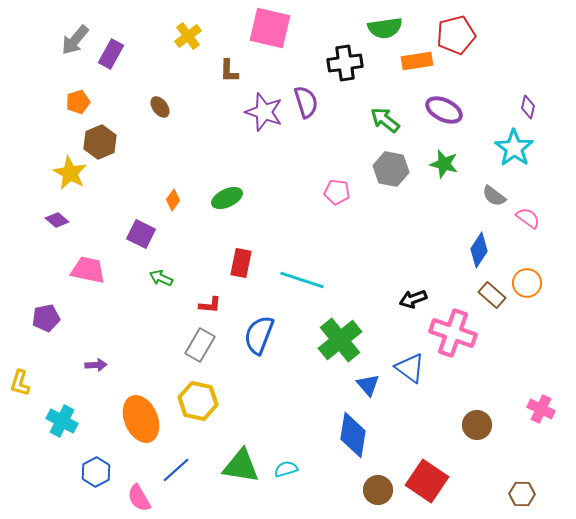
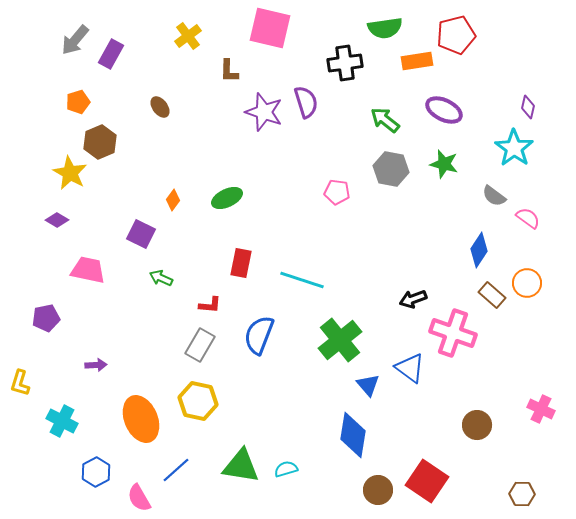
purple diamond at (57, 220): rotated 10 degrees counterclockwise
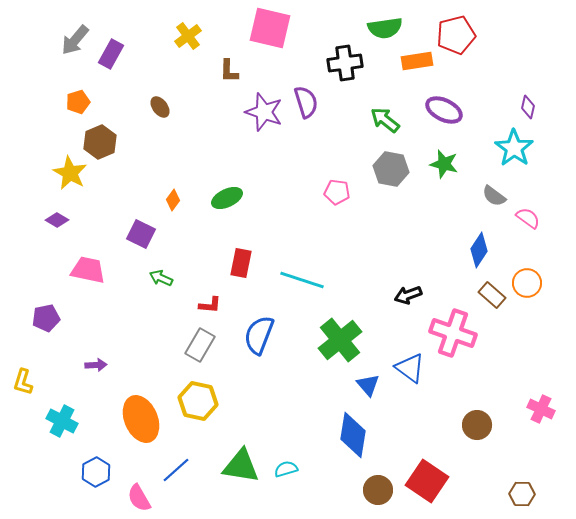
black arrow at (413, 299): moved 5 px left, 4 px up
yellow L-shape at (20, 383): moved 3 px right, 1 px up
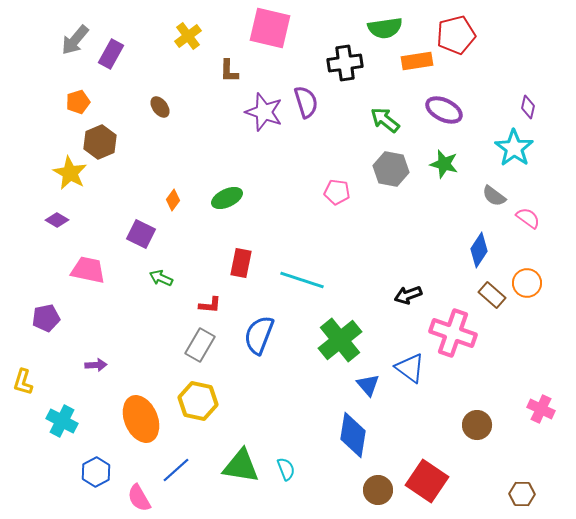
cyan semicircle at (286, 469): rotated 85 degrees clockwise
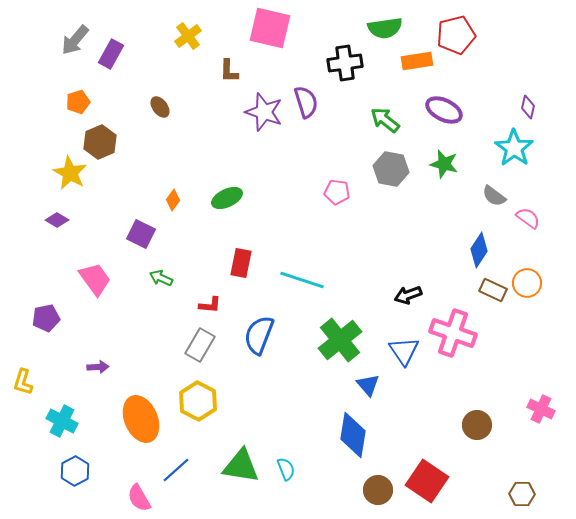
pink trapezoid at (88, 270): moved 7 px right, 9 px down; rotated 42 degrees clockwise
brown rectangle at (492, 295): moved 1 px right, 5 px up; rotated 16 degrees counterclockwise
purple arrow at (96, 365): moved 2 px right, 2 px down
blue triangle at (410, 368): moved 6 px left, 17 px up; rotated 20 degrees clockwise
yellow hexagon at (198, 401): rotated 15 degrees clockwise
blue hexagon at (96, 472): moved 21 px left, 1 px up
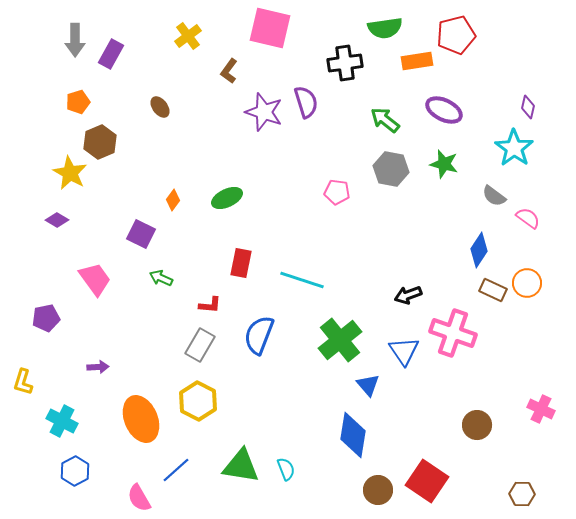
gray arrow at (75, 40): rotated 40 degrees counterclockwise
brown L-shape at (229, 71): rotated 35 degrees clockwise
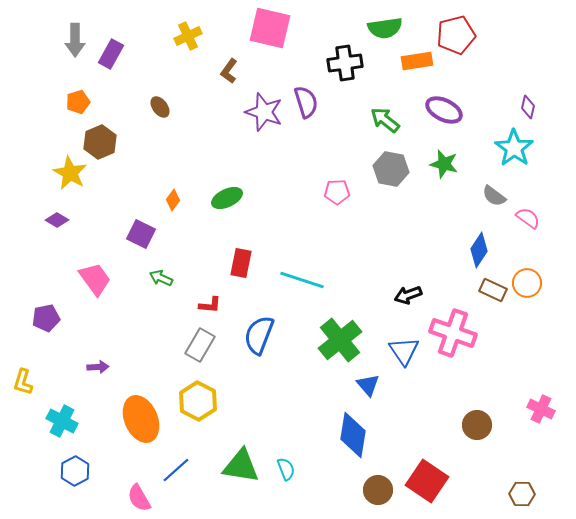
yellow cross at (188, 36): rotated 12 degrees clockwise
pink pentagon at (337, 192): rotated 10 degrees counterclockwise
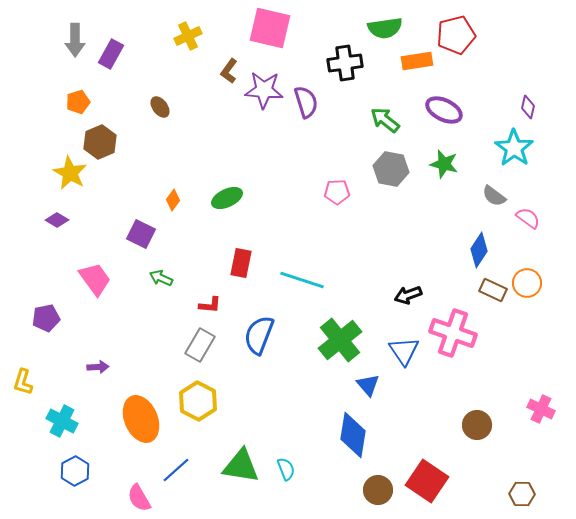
purple star at (264, 112): moved 22 px up; rotated 15 degrees counterclockwise
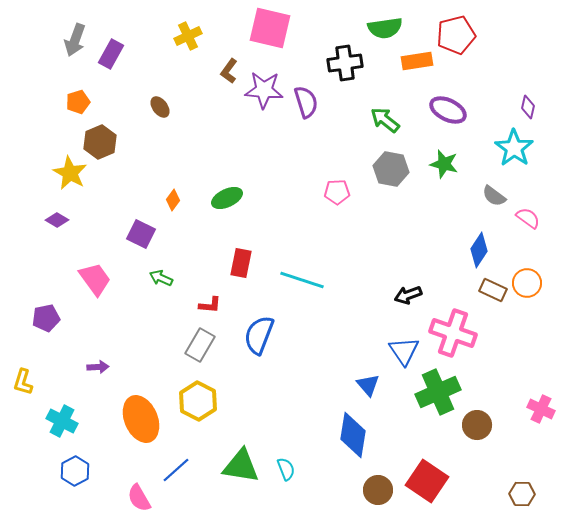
gray arrow at (75, 40): rotated 20 degrees clockwise
purple ellipse at (444, 110): moved 4 px right
green cross at (340, 340): moved 98 px right, 52 px down; rotated 15 degrees clockwise
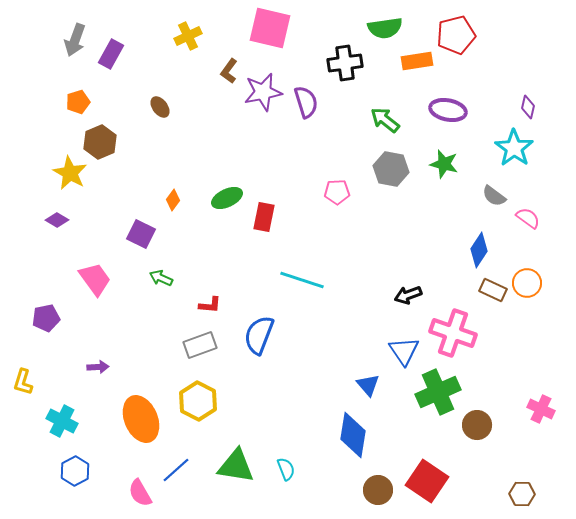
purple star at (264, 90): moved 1 px left, 2 px down; rotated 15 degrees counterclockwise
purple ellipse at (448, 110): rotated 15 degrees counterclockwise
red rectangle at (241, 263): moved 23 px right, 46 px up
gray rectangle at (200, 345): rotated 40 degrees clockwise
green triangle at (241, 466): moved 5 px left
pink semicircle at (139, 498): moved 1 px right, 5 px up
